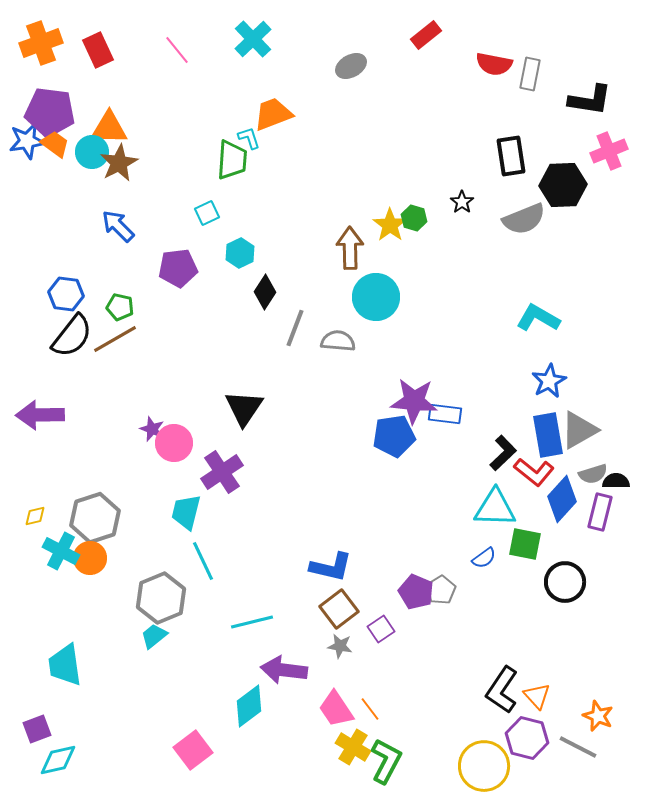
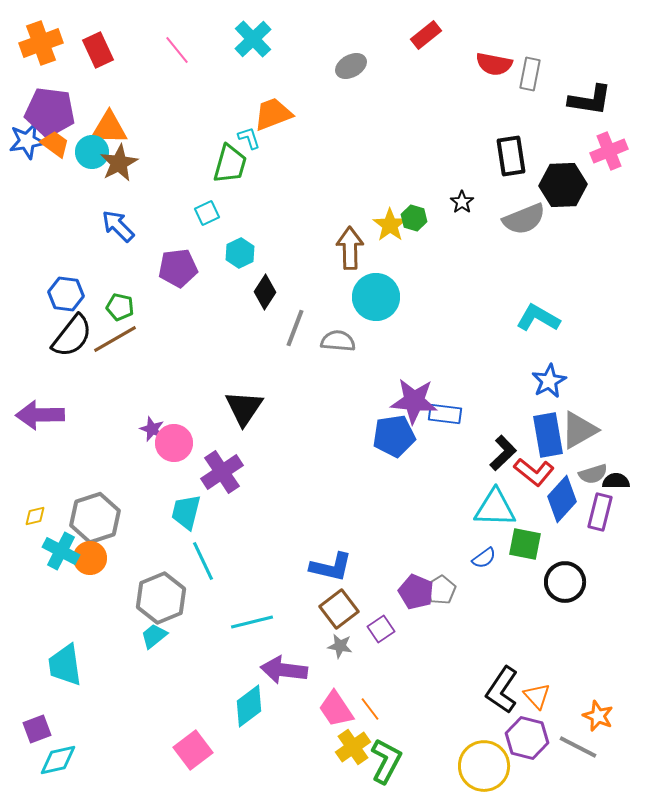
green trapezoid at (232, 160): moved 2 px left, 4 px down; rotated 12 degrees clockwise
yellow cross at (353, 747): rotated 24 degrees clockwise
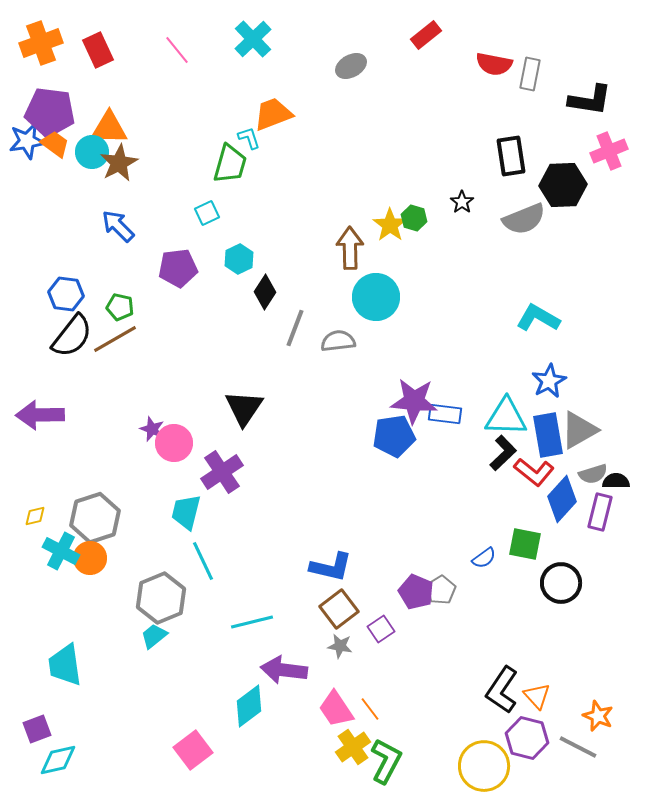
cyan hexagon at (240, 253): moved 1 px left, 6 px down
gray semicircle at (338, 341): rotated 12 degrees counterclockwise
cyan triangle at (495, 508): moved 11 px right, 91 px up
black circle at (565, 582): moved 4 px left, 1 px down
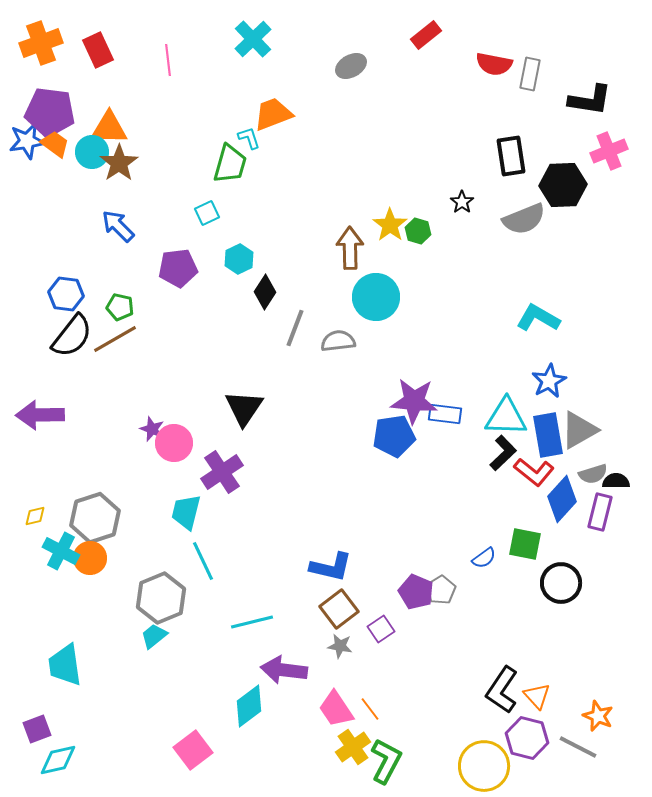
pink line at (177, 50): moved 9 px left, 10 px down; rotated 32 degrees clockwise
brown star at (119, 163): rotated 6 degrees counterclockwise
green hexagon at (414, 218): moved 4 px right, 13 px down
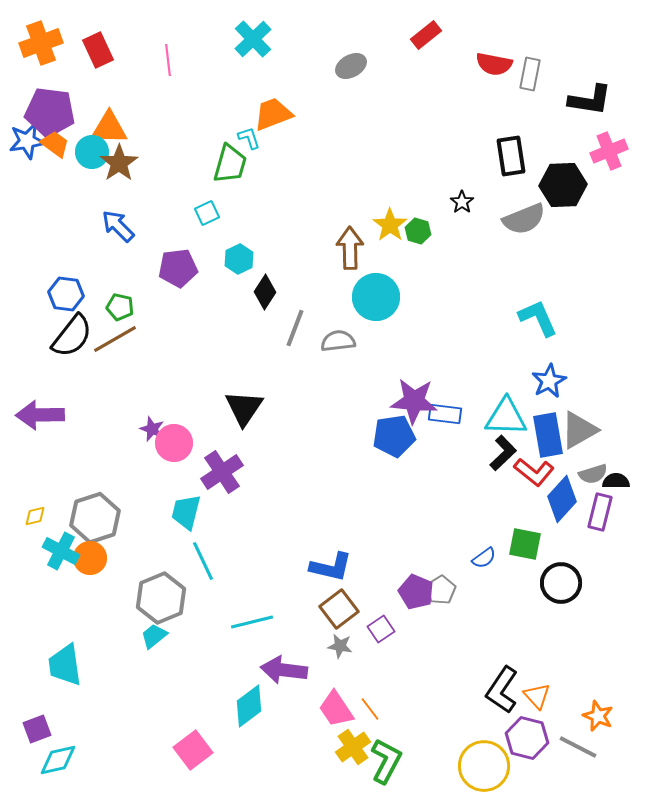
cyan L-shape at (538, 318): rotated 36 degrees clockwise
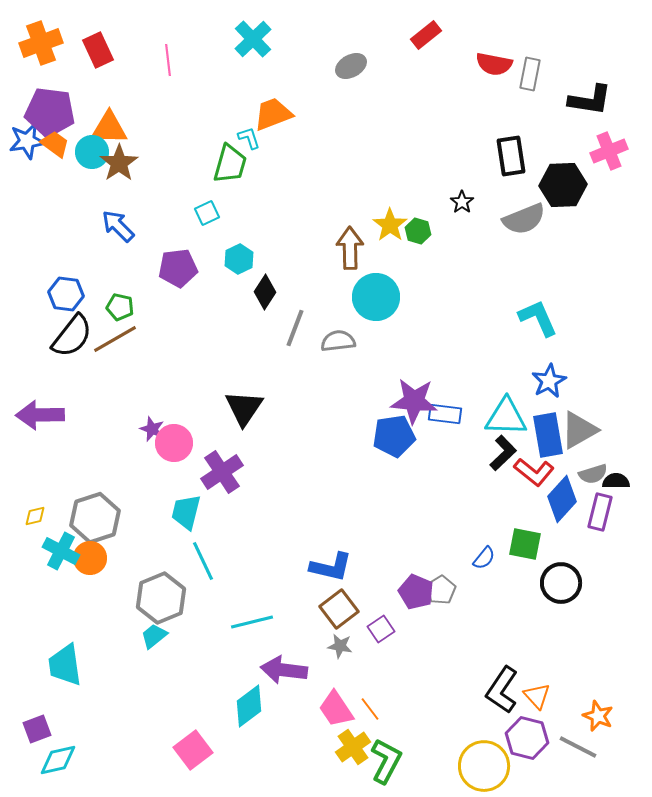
blue semicircle at (484, 558): rotated 15 degrees counterclockwise
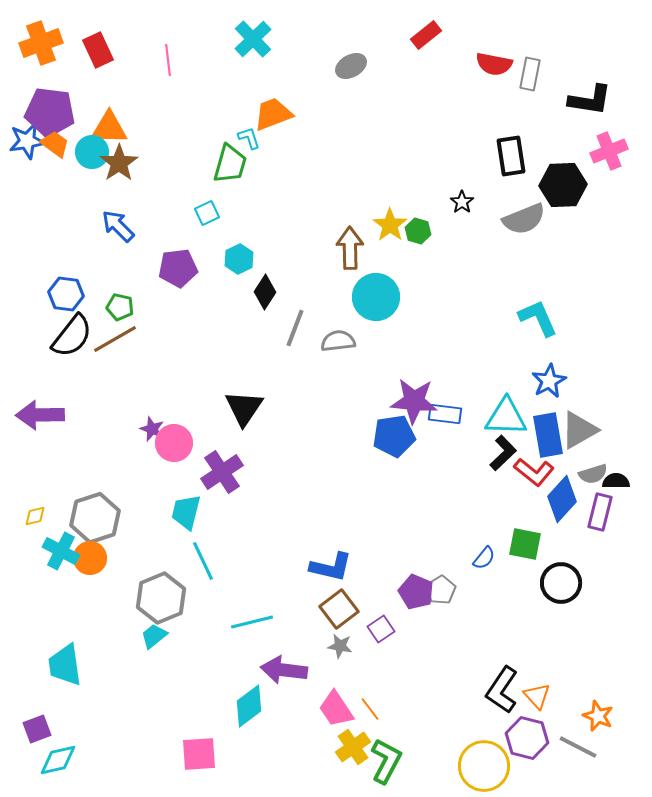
pink square at (193, 750): moved 6 px right, 4 px down; rotated 33 degrees clockwise
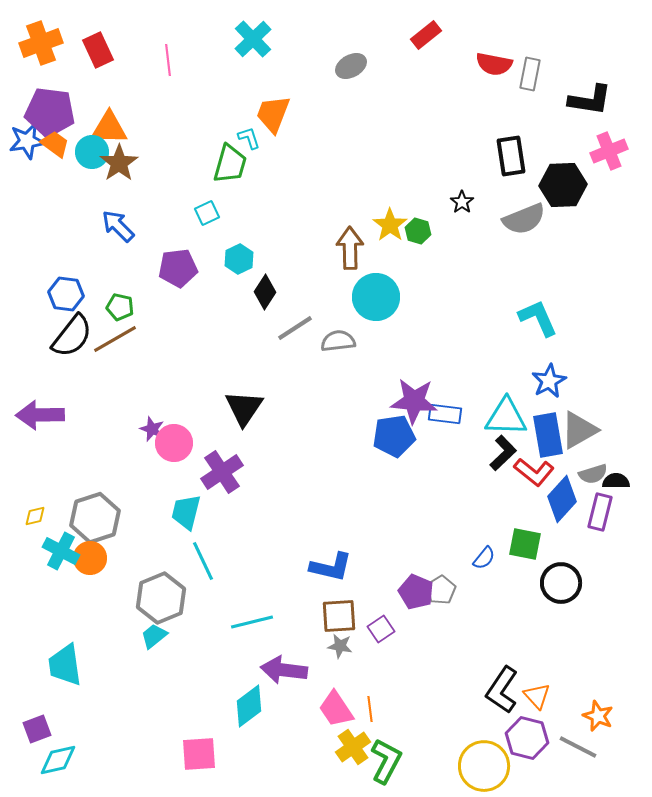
orange trapezoid at (273, 114): rotated 48 degrees counterclockwise
gray line at (295, 328): rotated 36 degrees clockwise
brown square at (339, 609): moved 7 px down; rotated 33 degrees clockwise
orange line at (370, 709): rotated 30 degrees clockwise
